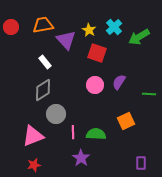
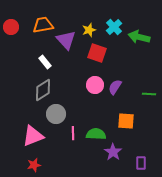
yellow star: rotated 24 degrees clockwise
green arrow: rotated 45 degrees clockwise
purple semicircle: moved 4 px left, 5 px down
orange square: rotated 30 degrees clockwise
pink line: moved 1 px down
purple star: moved 32 px right, 6 px up
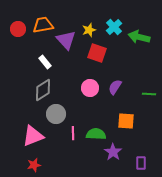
red circle: moved 7 px right, 2 px down
pink circle: moved 5 px left, 3 px down
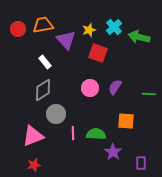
red square: moved 1 px right
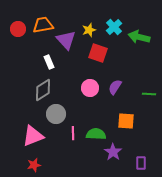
white rectangle: moved 4 px right; rotated 16 degrees clockwise
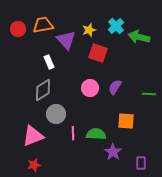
cyan cross: moved 2 px right, 1 px up
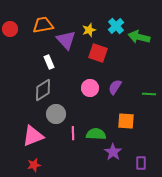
red circle: moved 8 px left
